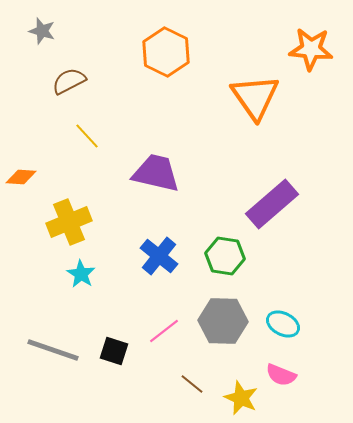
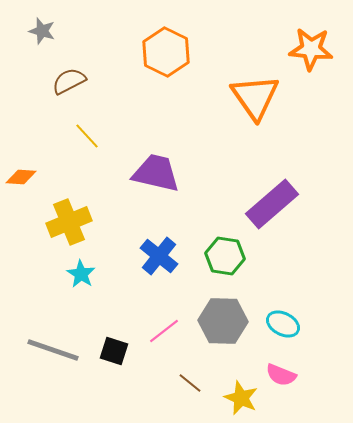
brown line: moved 2 px left, 1 px up
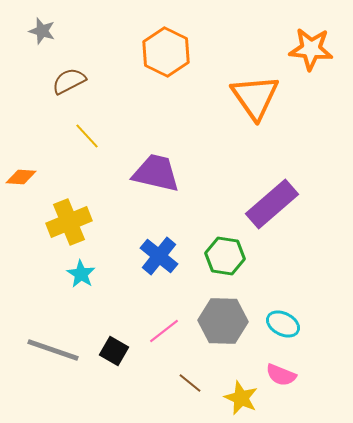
black square: rotated 12 degrees clockwise
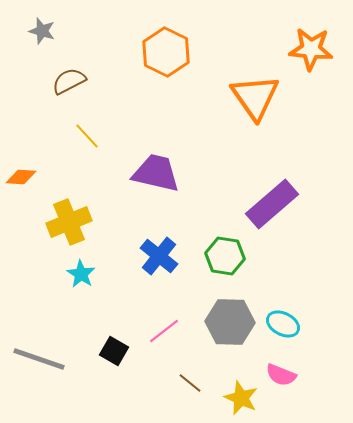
gray hexagon: moved 7 px right, 1 px down
gray line: moved 14 px left, 9 px down
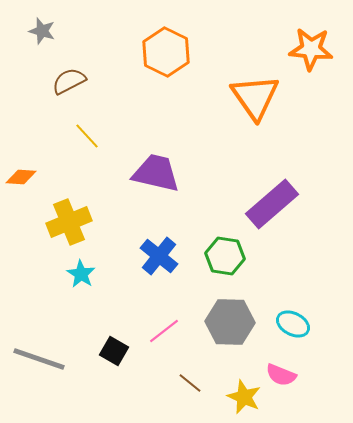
cyan ellipse: moved 10 px right
yellow star: moved 3 px right, 1 px up
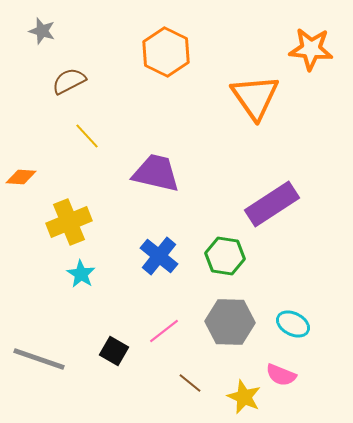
purple rectangle: rotated 8 degrees clockwise
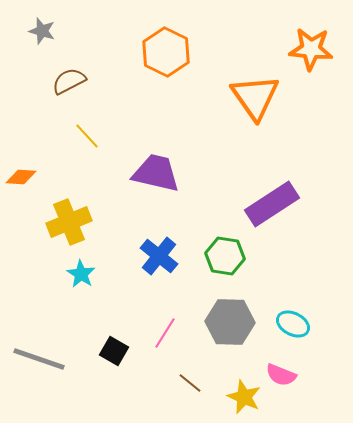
pink line: moved 1 px right, 2 px down; rotated 20 degrees counterclockwise
